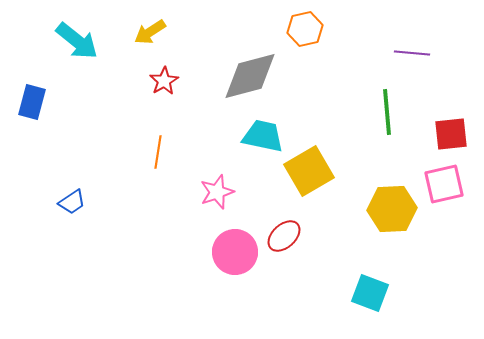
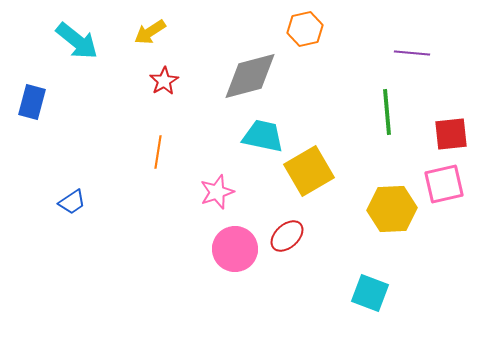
red ellipse: moved 3 px right
pink circle: moved 3 px up
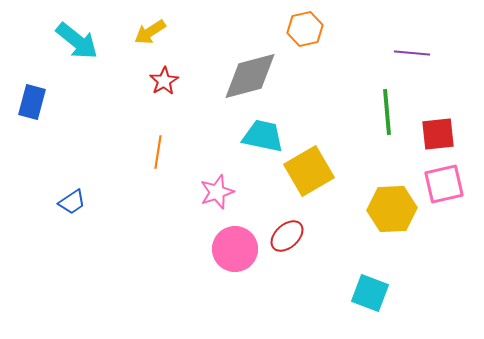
red square: moved 13 px left
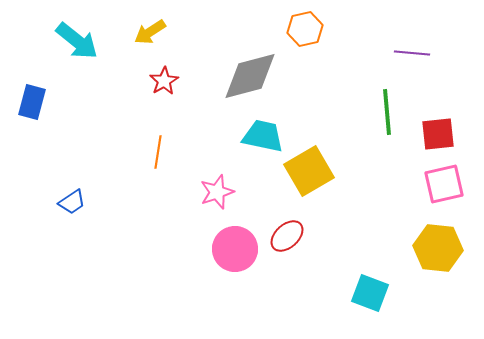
yellow hexagon: moved 46 px right, 39 px down; rotated 9 degrees clockwise
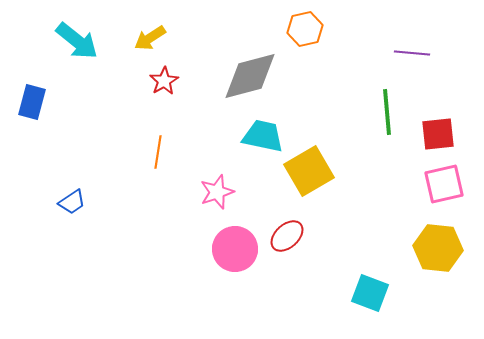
yellow arrow: moved 6 px down
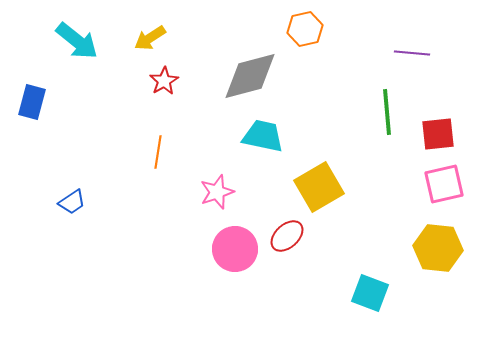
yellow square: moved 10 px right, 16 px down
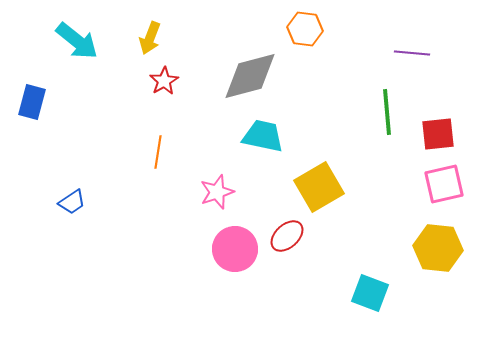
orange hexagon: rotated 20 degrees clockwise
yellow arrow: rotated 36 degrees counterclockwise
